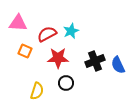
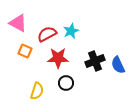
pink triangle: rotated 24 degrees clockwise
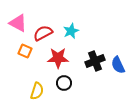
red semicircle: moved 4 px left, 1 px up
black circle: moved 2 px left
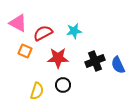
cyan star: moved 3 px right; rotated 14 degrees clockwise
black circle: moved 1 px left, 2 px down
